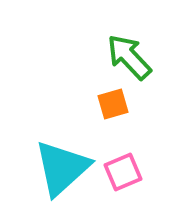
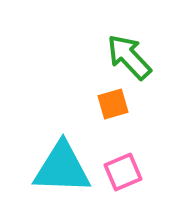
cyan triangle: rotated 44 degrees clockwise
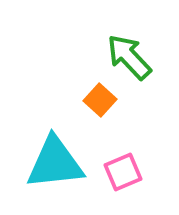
orange square: moved 13 px left, 4 px up; rotated 32 degrees counterclockwise
cyan triangle: moved 7 px left, 5 px up; rotated 8 degrees counterclockwise
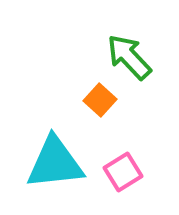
pink square: rotated 9 degrees counterclockwise
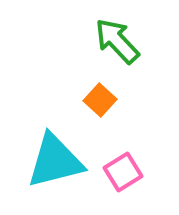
green arrow: moved 12 px left, 16 px up
cyan triangle: moved 2 px up; rotated 8 degrees counterclockwise
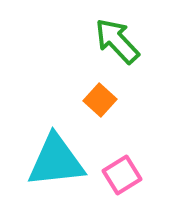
cyan triangle: moved 1 px right; rotated 8 degrees clockwise
pink square: moved 1 px left, 3 px down
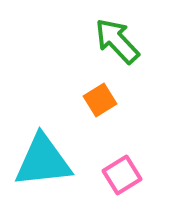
orange square: rotated 16 degrees clockwise
cyan triangle: moved 13 px left
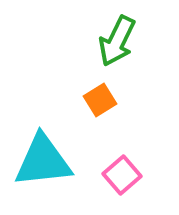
green arrow: rotated 111 degrees counterclockwise
pink square: rotated 9 degrees counterclockwise
